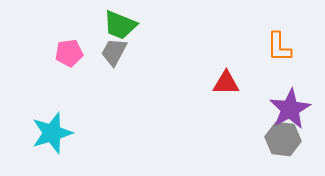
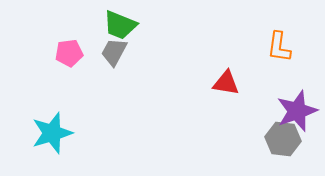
orange L-shape: rotated 8 degrees clockwise
red triangle: rotated 8 degrees clockwise
purple star: moved 7 px right, 2 px down; rotated 9 degrees clockwise
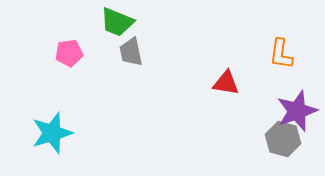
green trapezoid: moved 3 px left, 3 px up
orange L-shape: moved 2 px right, 7 px down
gray trapezoid: moved 17 px right; rotated 40 degrees counterclockwise
gray hexagon: rotated 8 degrees clockwise
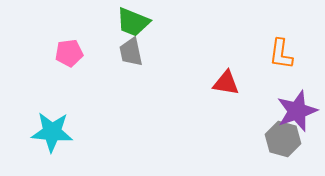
green trapezoid: moved 16 px right
cyan star: moved 1 px up; rotated 21 degrees clockwise
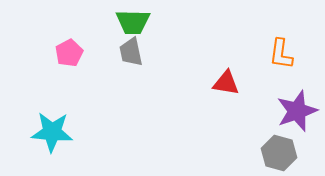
green trapezoid: rotated 21 degrees counterclockwise
pink pentagon: rotated 20 degrees counterclockwise
gray hexagon: moved 4 px left, 14 px down
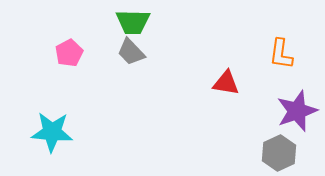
gray trapezoid: rotated 32 degrees counterclockwise
gray hexagon: rotated 20 degrees clockwise
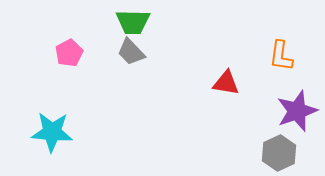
orange L-shape: moved 2 px down
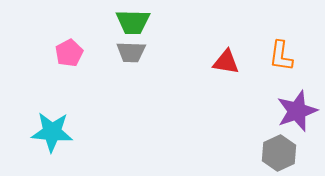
gray trapezoid: rotated 44 degrees counterclockwise
red triangle: moved 21 px up
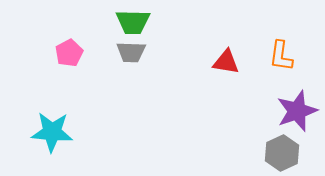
gray hexagon: moved 3 px right
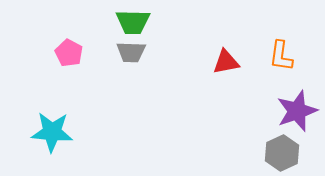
pink pentagon: rotated 16 degrees counterclockwise
red triangle: rotated 20 degrees counterclockwise
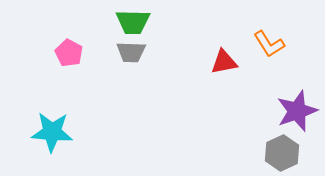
orange L-shape: moved 12 px left, 12 px up; rotated 40 degrees counterclockwise
red triangle: moved 2 px left
